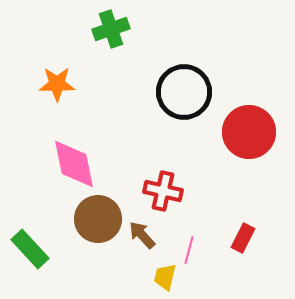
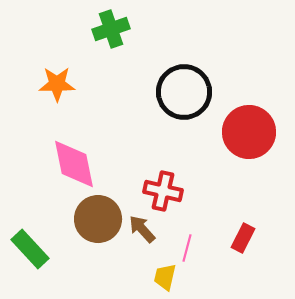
brown arrow: moved 6 px up
pink line: moved 2 px left, 2 px up
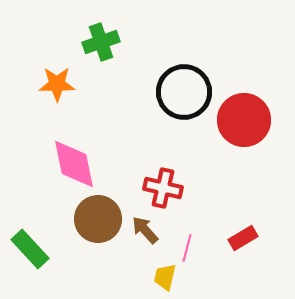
green cross: moved 10 px left, 13 px down
red circle: moved 5 px left, 12 px up
red cross: moved 3 px up
brown arrow: moved 3 px right, 1 px down
red rectangle: rotated 32 degrees clockwise
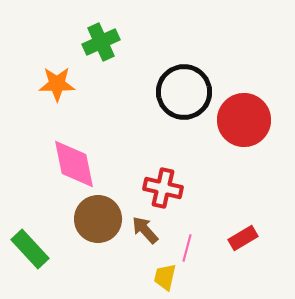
green cross: rotated 6 degrees counterclockwise
